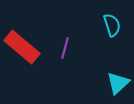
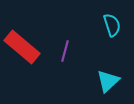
purple line: moved 3 px down
cyan triangle: moved 10 px left, 2 px up
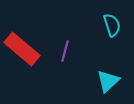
red rectangle: moved 2 px down
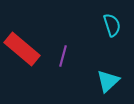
purple line: moved 2 px left, 5 px down
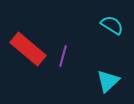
cyan semicircle: rotated 40 degrees counterclockwise
red rectangle: moved 6 px right
